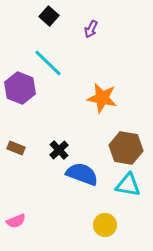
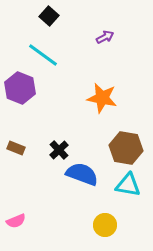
purple arrow: moved 14 px right, 8 px down; rotated 144 degrees counterclockwise
cyan line: moved 5 px left, 8 px up; rotated 8 degrees counterclockwise
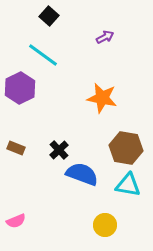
purple hexagon: rotated 12 degrees clockwise
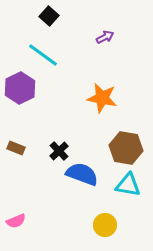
black cross: moved 1 px down
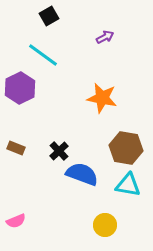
black square: rotated 18 degrees clockwise
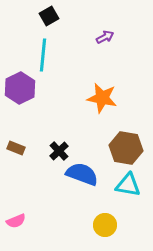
cyan line: rotated 60 degrees clockwise
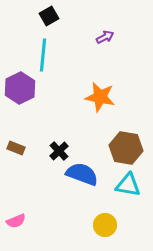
orange star: moved 2 px left, 1 px up
